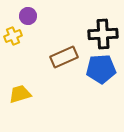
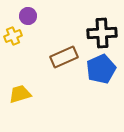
black cross: moved 1 px left, 1 px up
blue pentagon: rotated 20 degrees counterclockwise
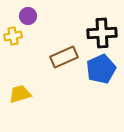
yellow cross: rotated 12 degrees clockwise
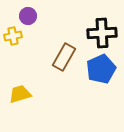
brown rectangle: rotated 36 degrees counterclockwise
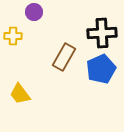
purple circle: moved 6 px right, 4 px up
yellow cross: rotated 12 degrees clockwise
yellow trapezoid: rotated 110 degrees counterclockwise
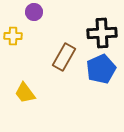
yellow trapezoid: moved 5 px right, 1 px up
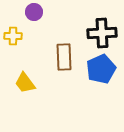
brown rectangle: rotated 32 degrees counterclockwise
yellow trapezoid: moved 10 px up
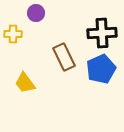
purple circle: moved 2 px right, 1 px down
yellow cross: moved 2 px up
brown rectangle: rotated 24 degrees counterclockwise
